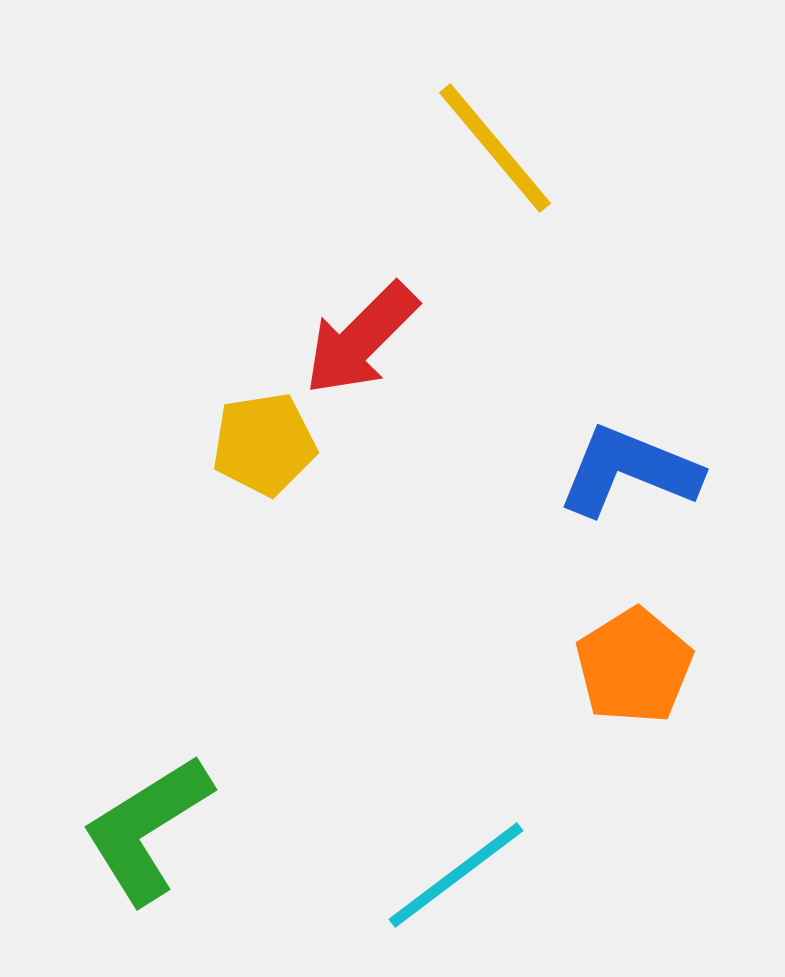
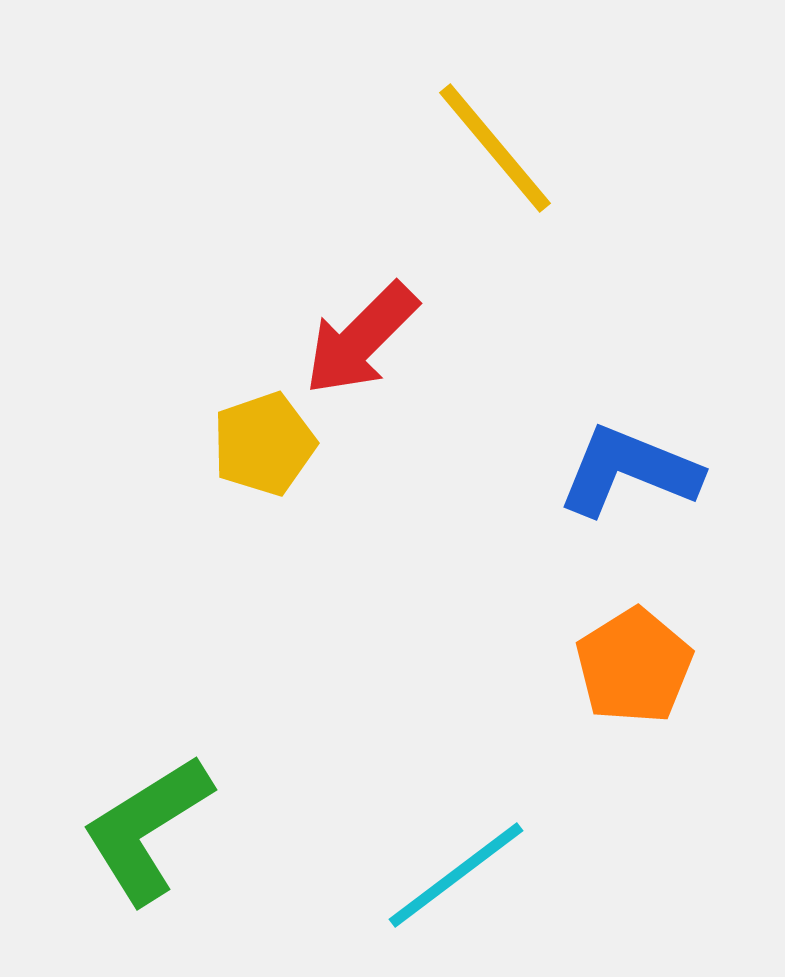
yellow pentagon: rotated 10 degrees counterclockwise
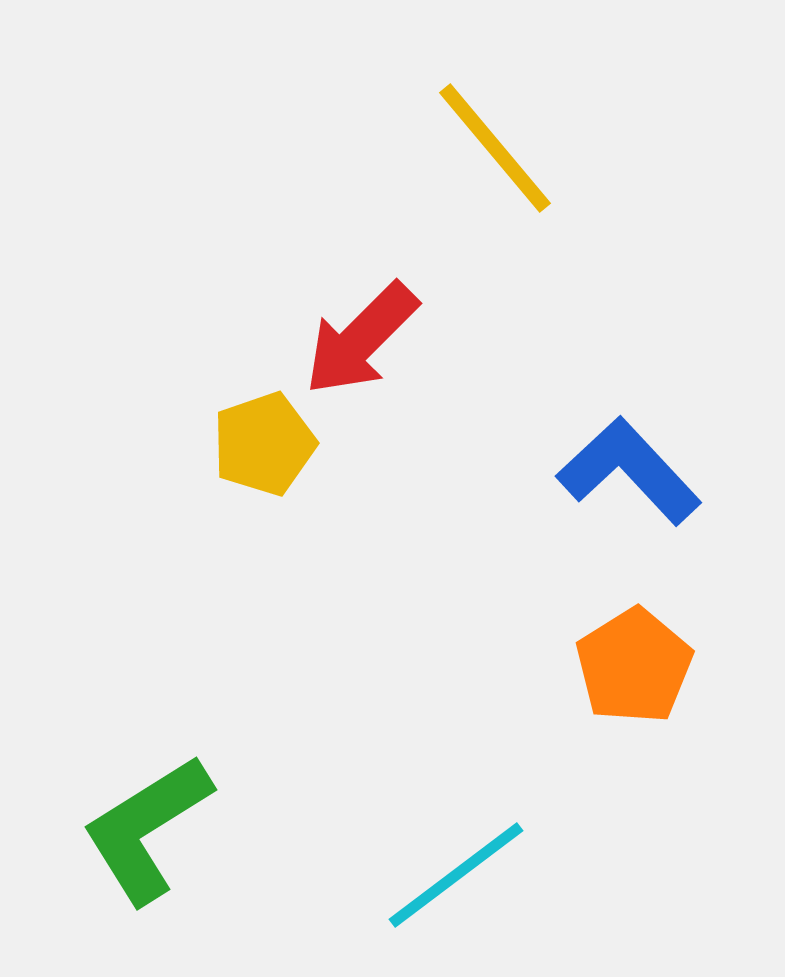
blue L-shape: rotated 25 degrees clockwise
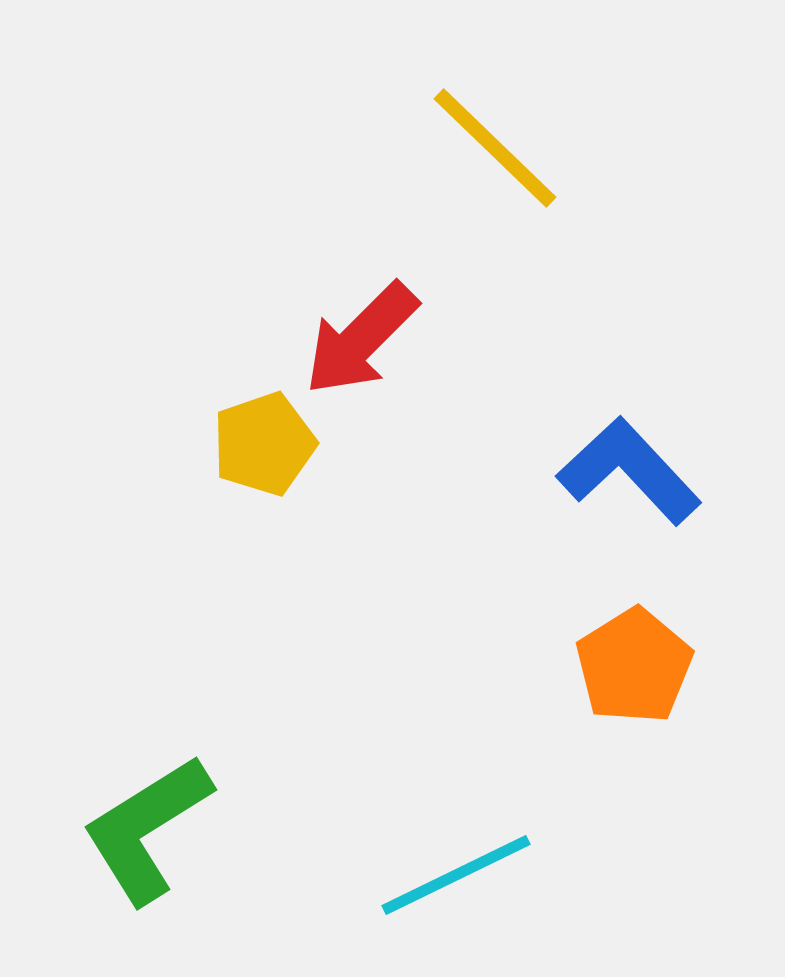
yellow line: rotated 6 degrees counterclockwise
cyan line: rotated 11 degrees clockwise
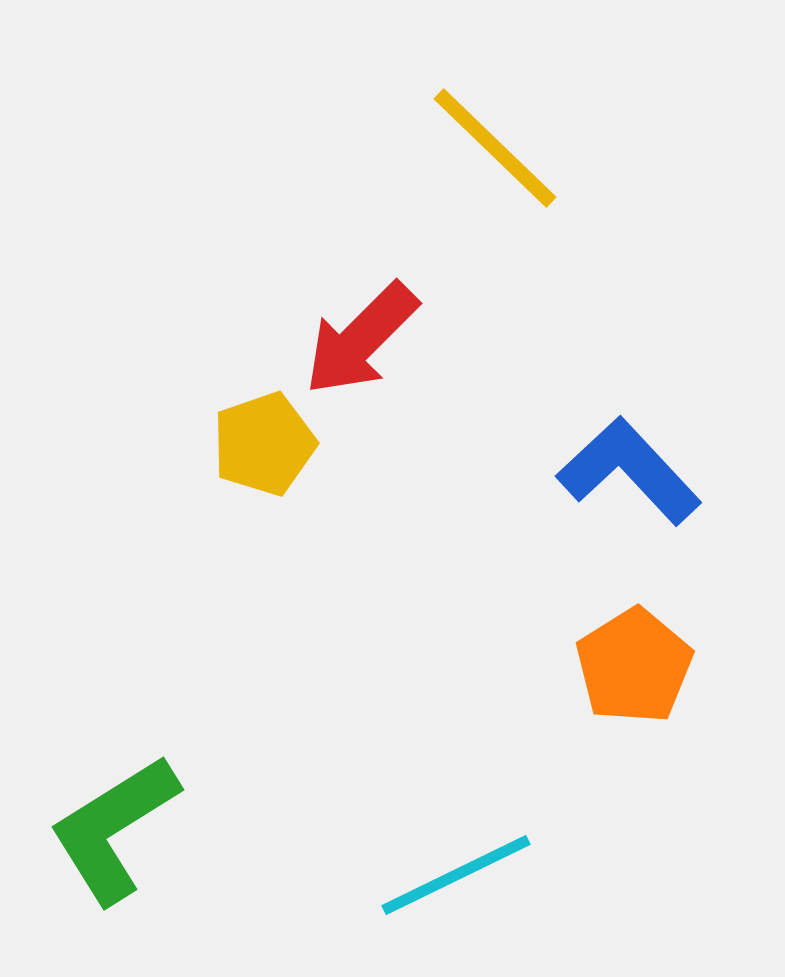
green L-shape: moved 33 px left
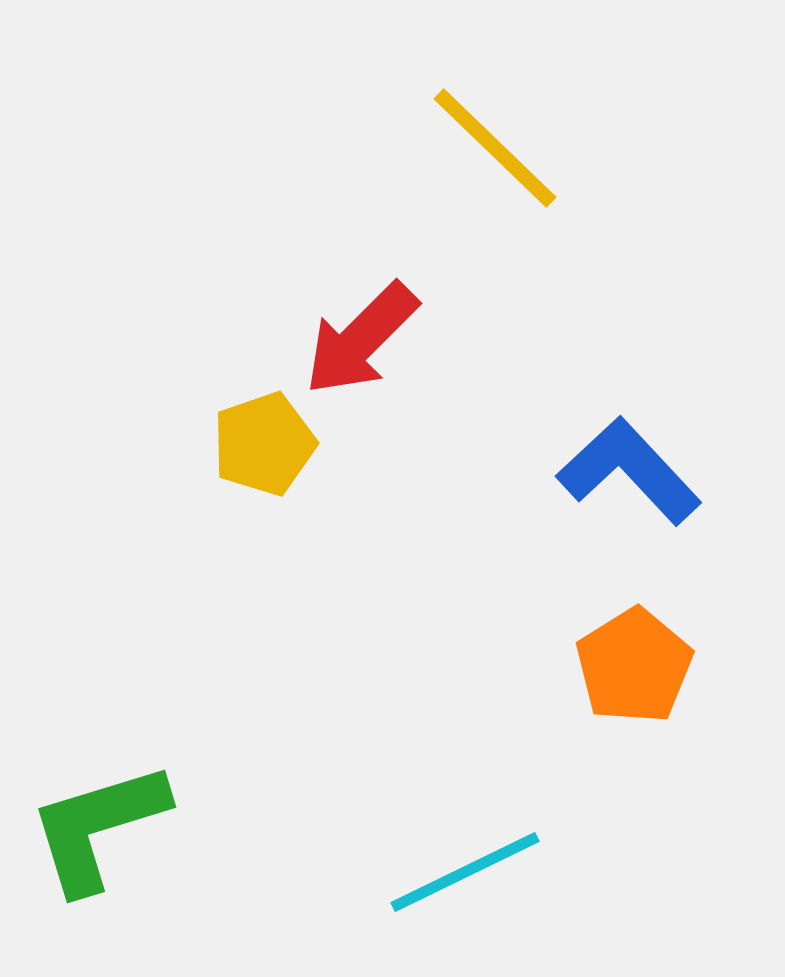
green L-shape: moved 16 px left, 2 px up; rotated 15 degrees clockwise
cyan line: moved 9 px right, 3 px up
